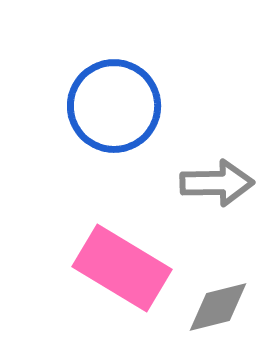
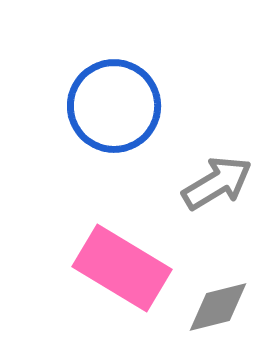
gray arrow: rotated 30 degrees counterclockwise
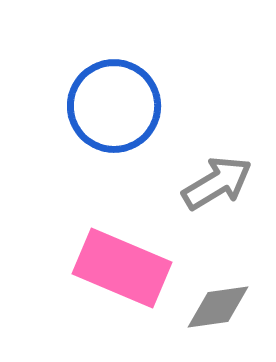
pink rectangle: rotated 8 degrees counterclockwise
gray diamond: rotated 6 degrees clockwise
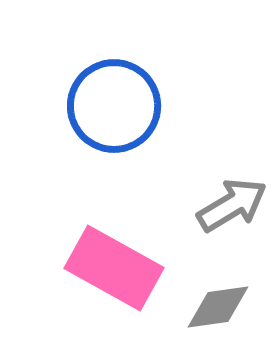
gray arrow: moved 15 px right, 22 px down
pink rectangle: moved 8 px left; rotated 6 degrees clockwise
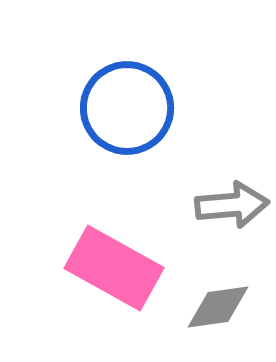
blue circle: moved 13 px right, 2 px down
gray arrow: rotated 26 degrees clockwise
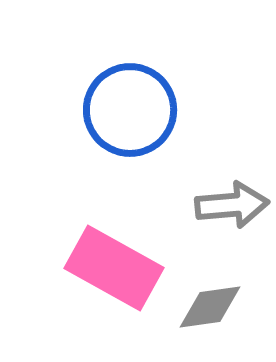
blue circle: moved 3 px right, 2 px down
gray diamond: moved 8 px left
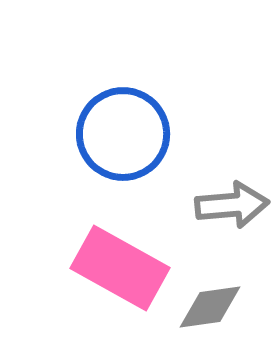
blue circle: moved 7 px left, 24 px down
pink rectangle: moved 6 px right
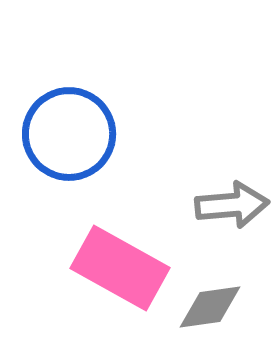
blue circle: moved 54 px left
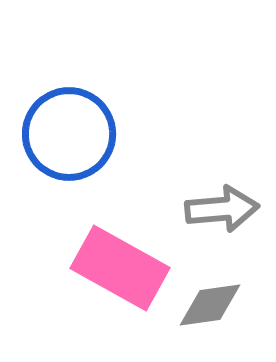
gray arrow: moved 10 px left, 4 px down
gray diamond: moved 2 px up
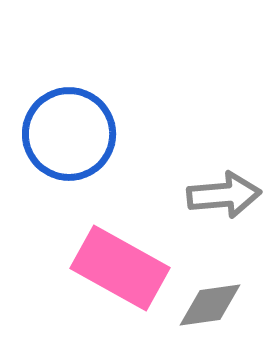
gray arrow: moved 2 px right, 14 px up
